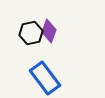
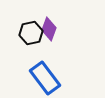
purple diamond: moved 2 px up
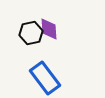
purple diamond: rotated 25 degrees counterclockwise
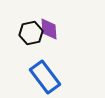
blue rectangle: moved 1 px up
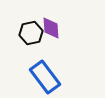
purple diamond: moved 2 px right, 1 px up
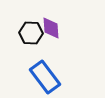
black hexagon: rotated 15 degrees clockwise
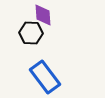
purple diamond: moved 8 px left, 13 px up
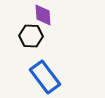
black hexagon: moved 3 px down
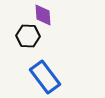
black hexagon: moved 3 px left
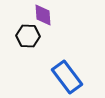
blue rectangle: moved 22 px right
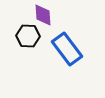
blue rectangle: moved 28 px up
